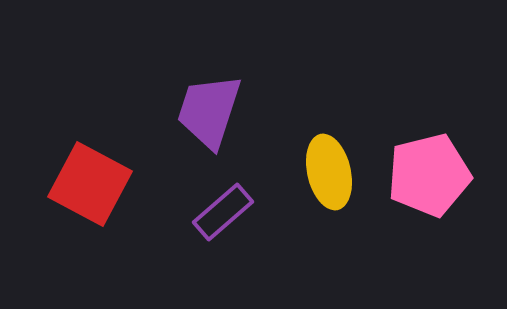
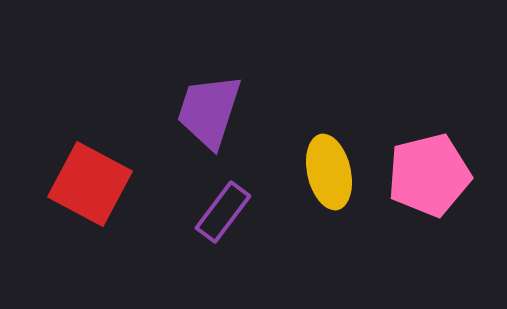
purple rectangle: rotated 12 degrees counterclockwise
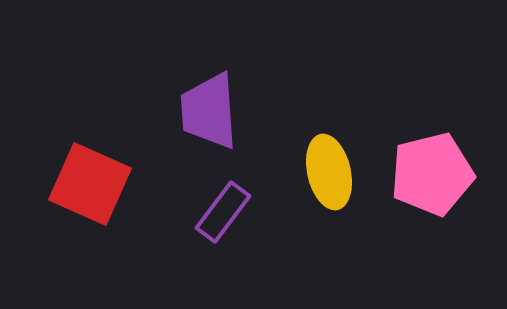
purple trapezoid: rotated 22 degrees counterclockwise
pink pentagon: moved 3 px right, 1 px up
red square: rotated 4 degrees counterclockwise
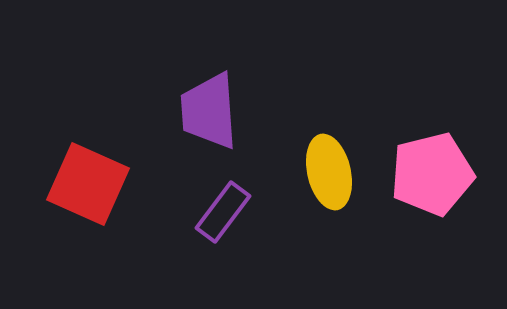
red square: moved 2 px left
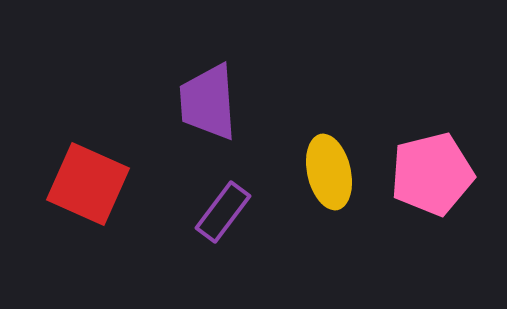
purple trapezoid: moved 1 px left, 9 px up
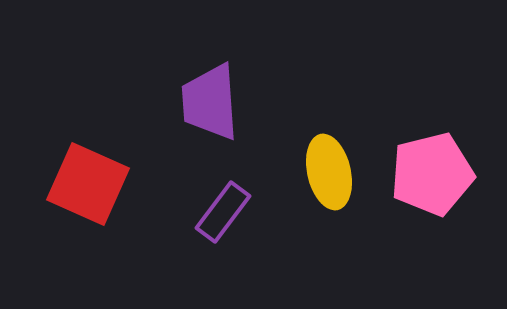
purple trapezoid: moved 2 px right
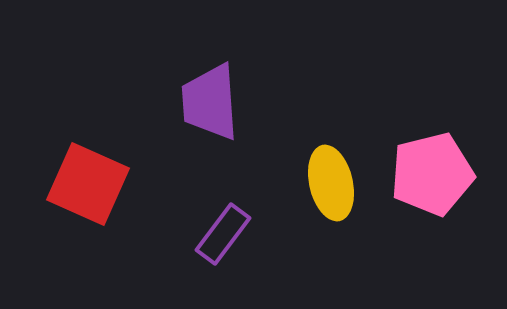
yellow ellipse: moved 2 px right, 11 px down
purple rectangle: moved 22 px down
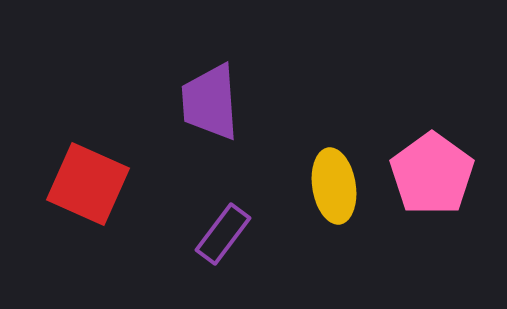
pink pentagon: rotated 22 degrees counterclockwise
yellow ellipse: moved 3 px right, 3 px down; rotated 4 degrees clockwise
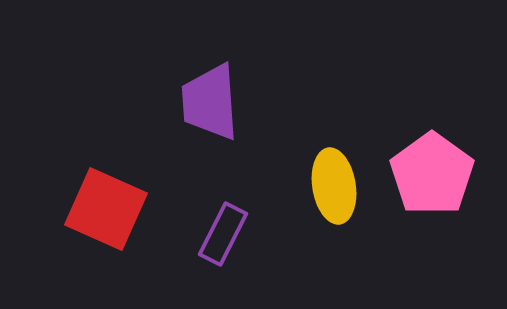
red square: moved 18 px right, 25 px down
purple rectangle: rotated 10 degrees counterclockwise
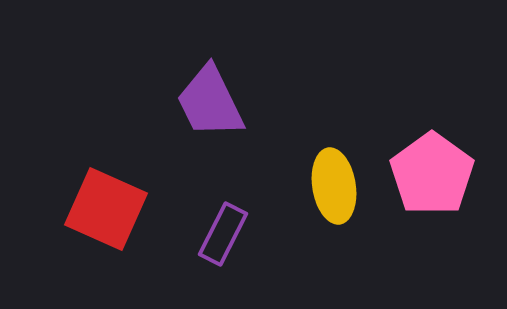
purple trapezoid: rotated 22 degrees counterclockwise
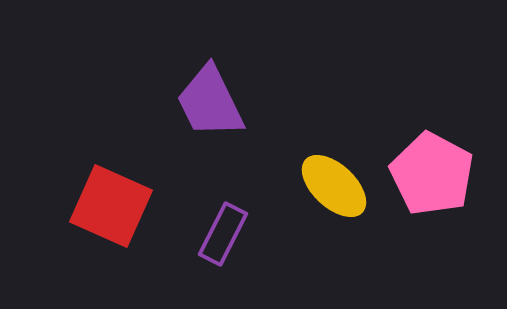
pink pentagon: rotated 8 degrees counterclockwise
yellow ellipse: rotated 38 degrees counterclockwise
red square: moved 5 px right, 3 px up
